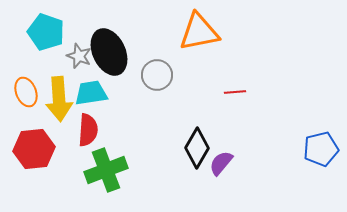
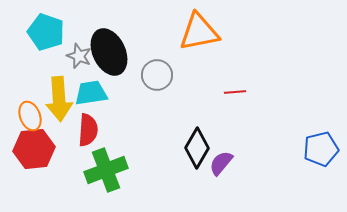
orange ellipse: moved 4 px right, 24 px down
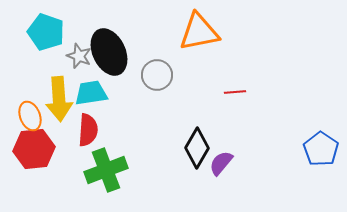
blue pentagon: rotated 24 degrees counterclockwise
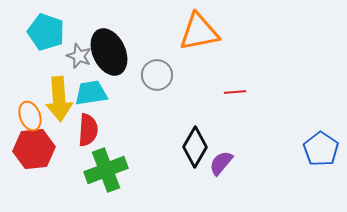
black diamond: moved 2 px left, 1 px up
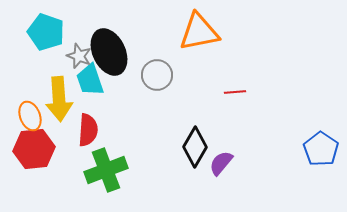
cyan trapezoid: moved 1 px left, 13 px up; rotated 100 degrees counterclockwise
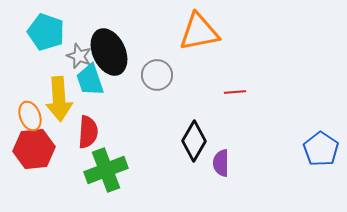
red semicircle: moved 2 px down
black diamond: moved 1 px left, 6 px up
purple semicircle: rotated 40 degrees counterclockwise
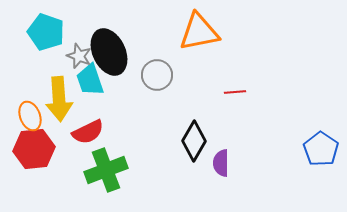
red semicircle: rotated 60 degrees clockwise
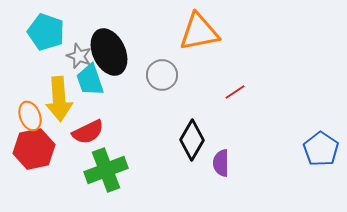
gray circle: moved 5 px right
red line: rotated 30 degrees counterclockwise
black diamond: moved 2 px left, 1 px up
red hexagon: rotated 6 degrees counterclockwise
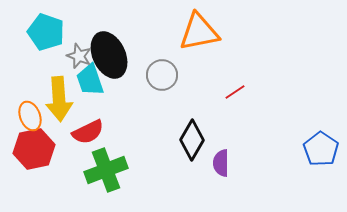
black ellipse: moved 3 px down
